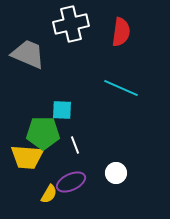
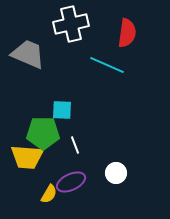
red semicircle: moved 6 px right, 1 px down
cyan line: moved 14 px left, 23 px up
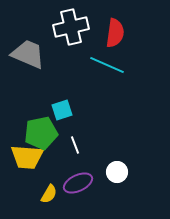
white cross: moved 3 px down
red semicircle: moved 12 px left
cyan square: rotated 20 degrees counterclockwise
green pentagon: moved 2 px left; rotated 12 degrees counterclockwise
white circle: moved 1 px right, 1 px up
purple ellipse: moved 7 px right, 1 px down
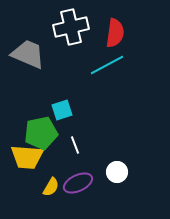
cyan line: rotated 52 degrees counterclockwise
yellow semicircle: moved 2 px right, 7 px up
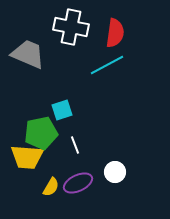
white cross: rotated 24 degrees clockwise
white circle: moved 2 px left
